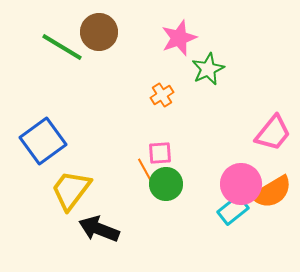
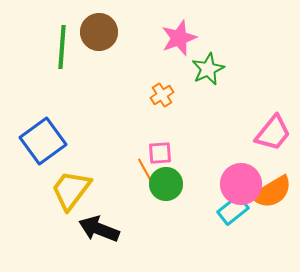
green line: rotated 63 degrees clockwise
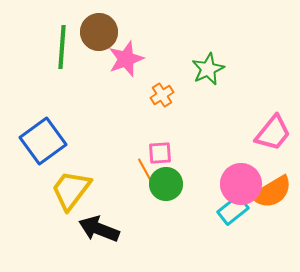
pink star: moved 53 px left, 21 px down
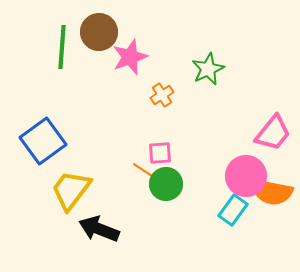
pink star: moved 4 px right, 2 px up
orange line: rotated 28 degrees counterclockwise
pink circle: moved 5 px right, 8 px up
orange semicircle: rotated 42 degrees clockwise
cyan rectangle: rotated 16 degrees counterclockwise
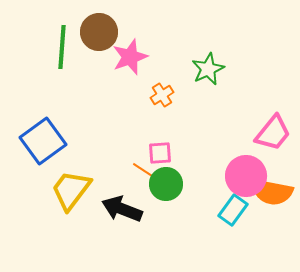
black arrow: moved 23 px right, 20 px up
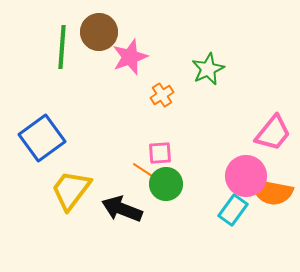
blue square: moved 1 px left, 3 px up
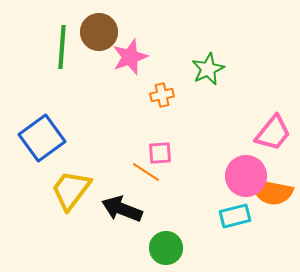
orange cross: rotated 20 degrees clockwise
green circle: moved 64 px down
cyan rectangle: moved 2 px right, 6 px down; rotated 40 degrees clockwise
